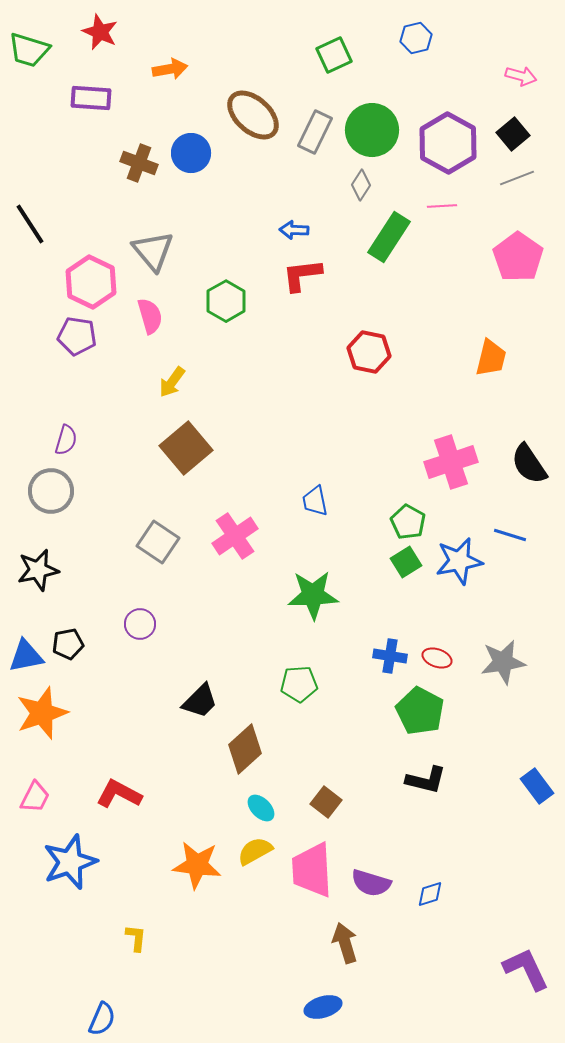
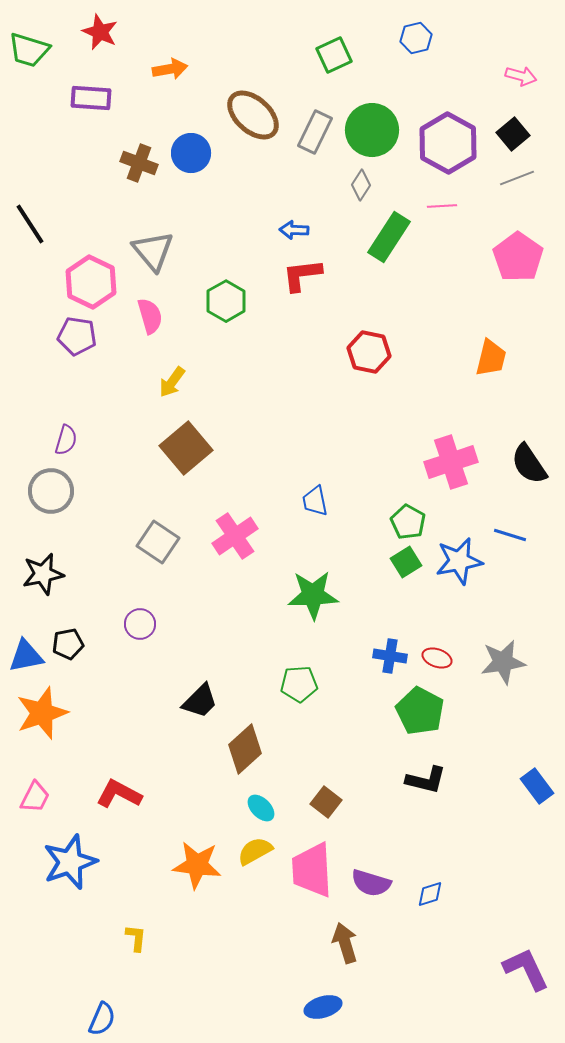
black star at (38, 570): moved 5 px right, 4 px down
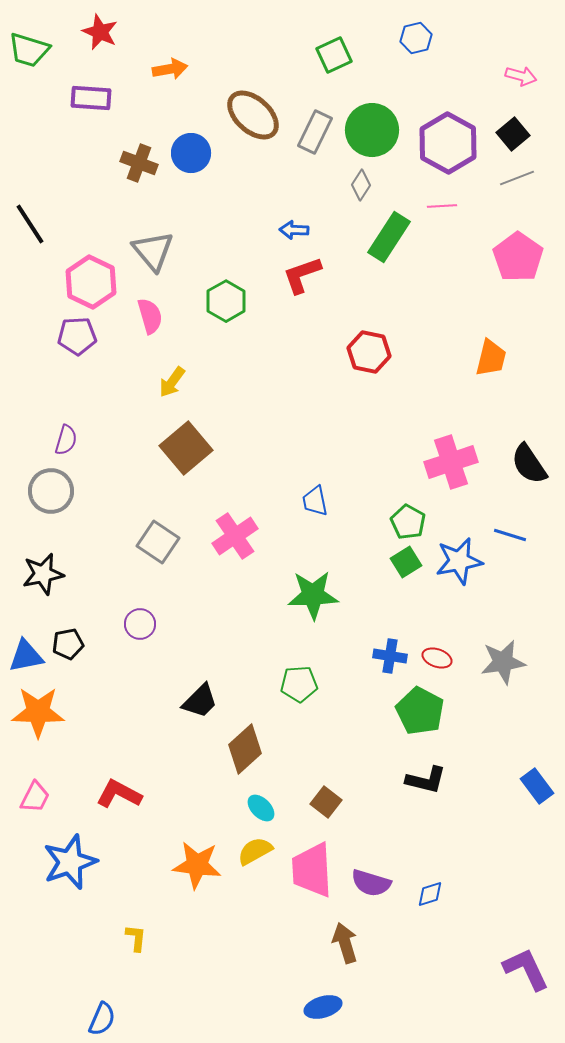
red L-shape at (302, 275): rotated 12 degrees counterclockwise
purple pentagon at (77, 336): rotated 12 degrees counterclockwise
orange star at (42, 713): moved 4 px left, 1 px up; rotated 20 degrees clockwise
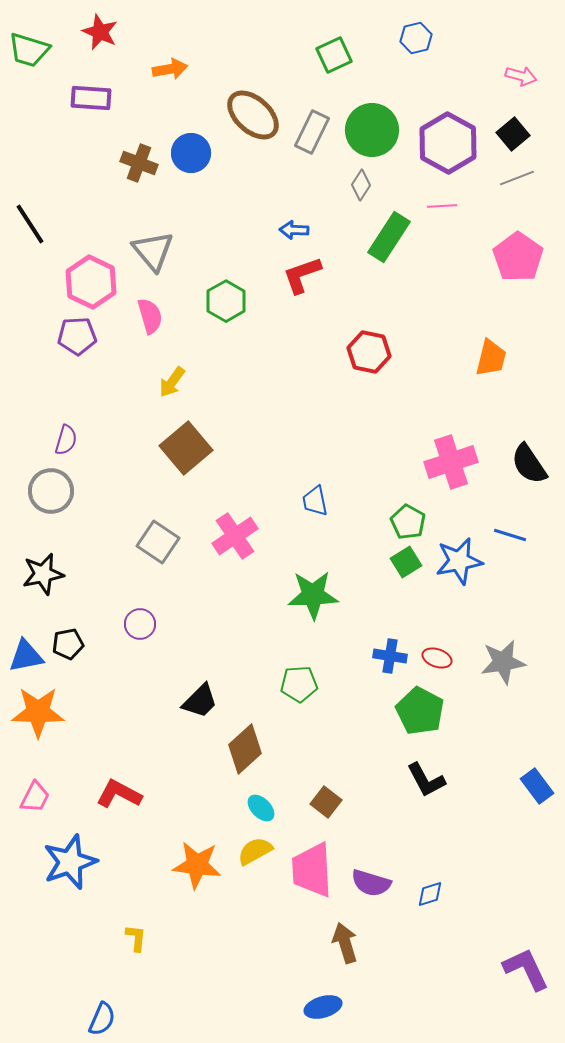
gray rectangle at (315, 132): moved 3 px left
black L-shape at (426, 780): rotated 48 degrees clockwise
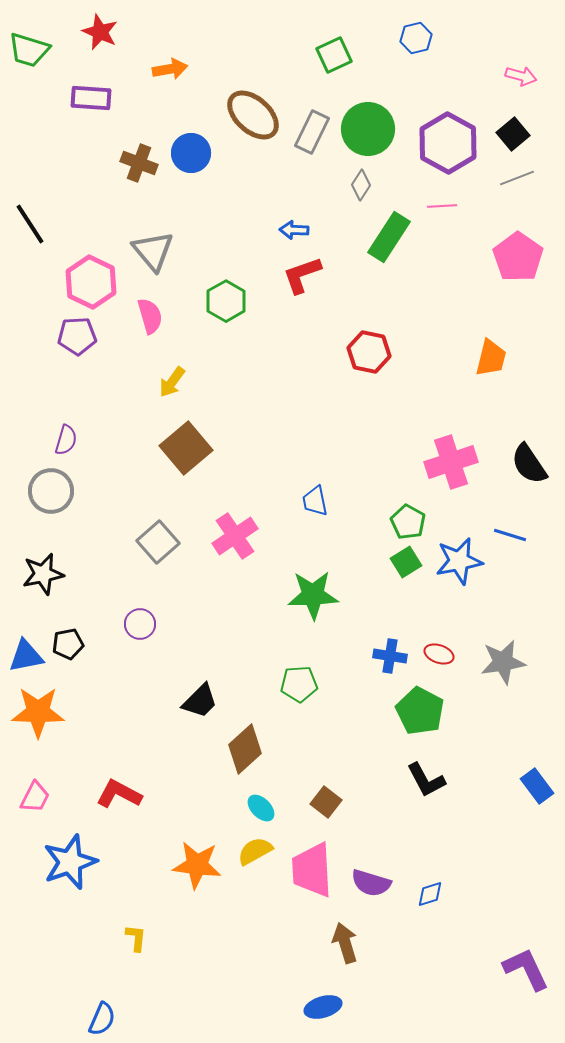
green circle at (372, 130): moved 4 px left, 1 px up
gray square at (158, 542): rotated 15 degrees clockwise
red ellipse at (437, 658): moved 2 px right, 4 px up
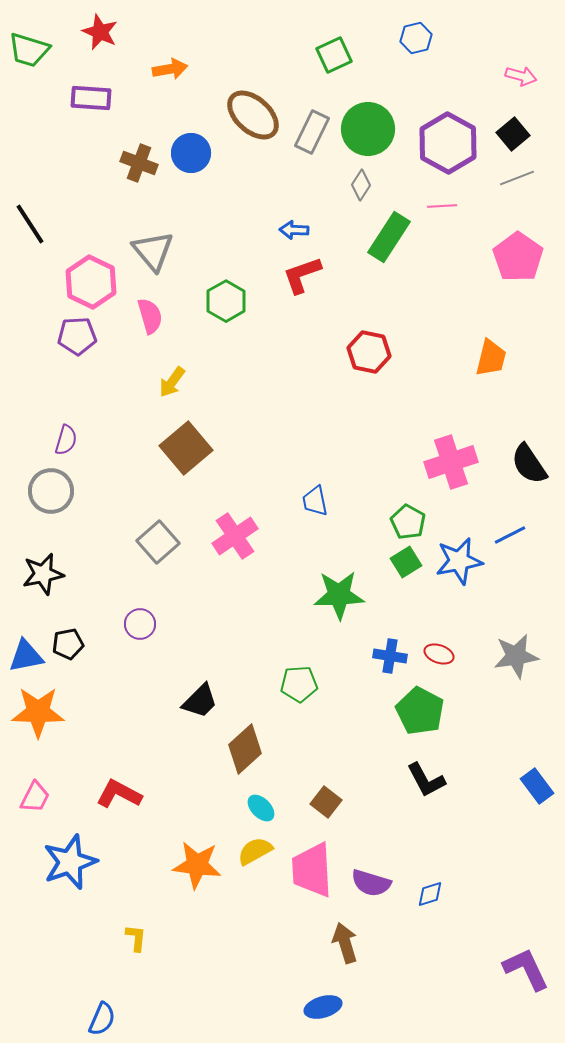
blue line at (510, 535): rotated 44 degrees counterclockwise
green star at (313, 595): moved 26 px right
gray star at (503, 662): moved 13 px right, 6 px up
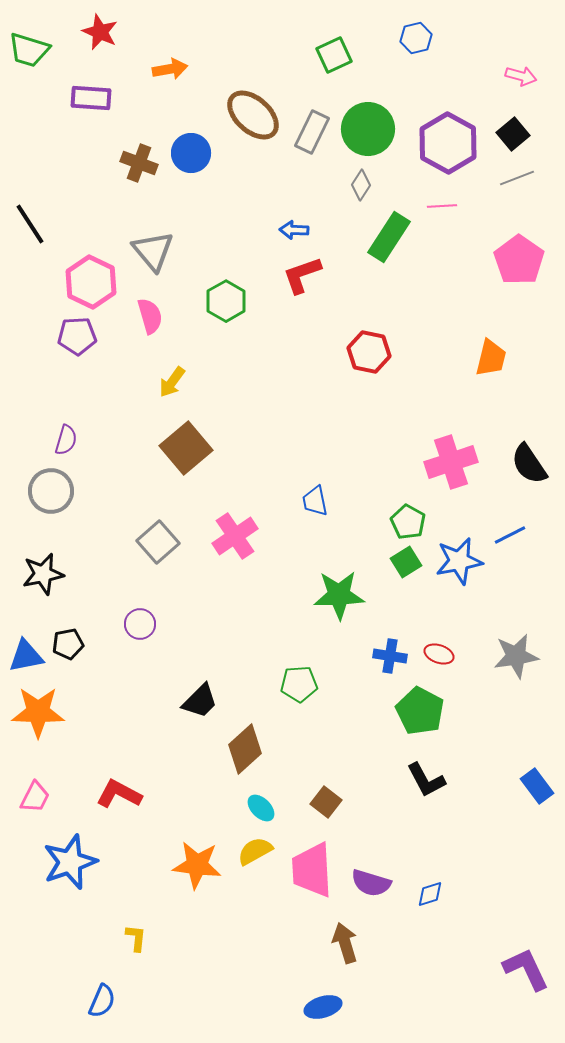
pink pentagon at (518, 257): moved 1 px right, 3 px down
blue semicircle at (102, 1019): moved 18 px up
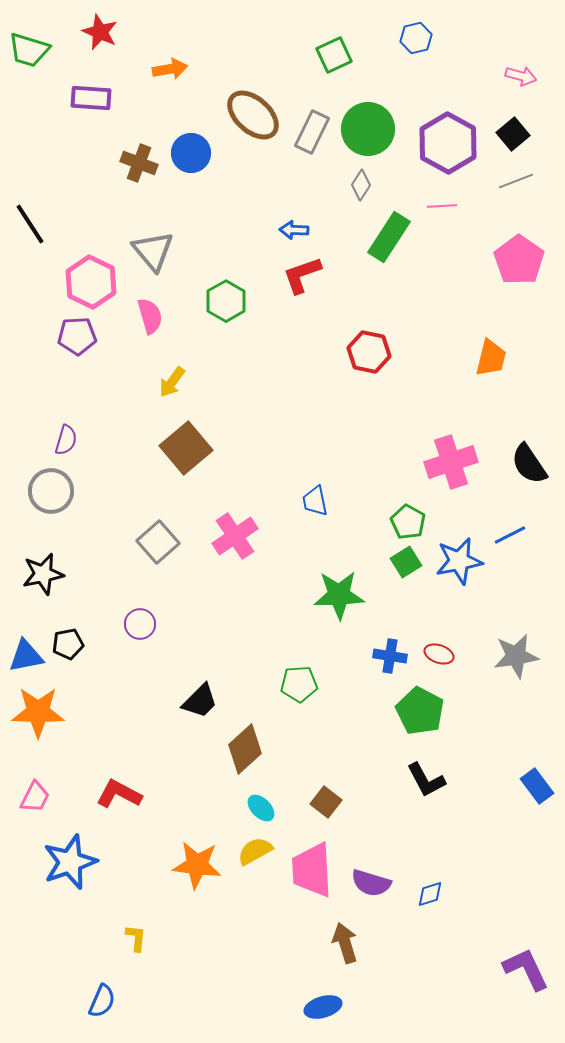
gray line at (517, 178): moved 1 px left, 3 px down
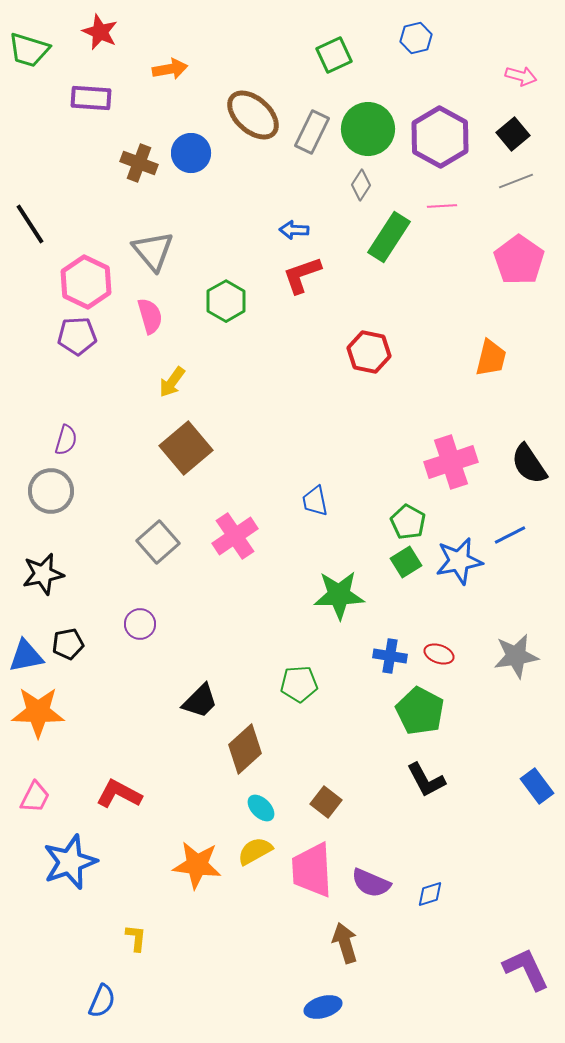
purple hexagon at (448, 143): moved 8 px left, 6 px up
pink hexagon at (91, 282): moved 5 px left
purple semicircle at (371, 883): rotated 6 degrees clockwise
